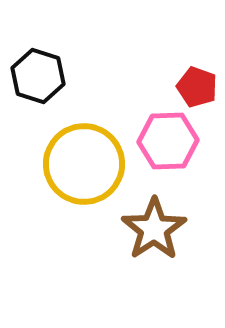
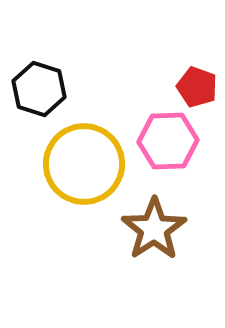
black hexagon: moved 1 px right, 13 px down
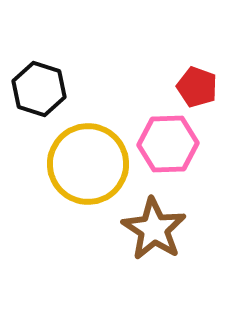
pink hexagon: moved 3 px down
yellow circle: moved 4 px right
brown star: rotated 6 degrees counterclockwise
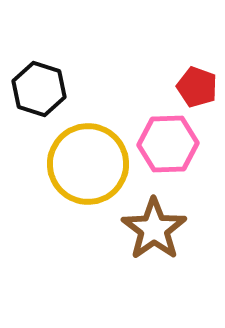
brown star: rotated 4 degrees clockwise
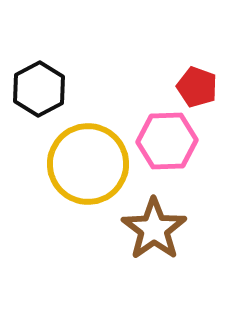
black hexagon: rotated 14 degrees clockwise
pink hexagon: moved 1 px left, 3 px up
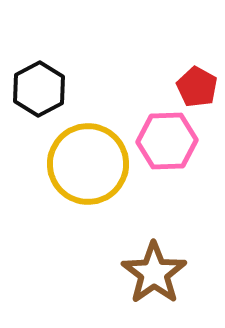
red pentagon: rotated 9 degrees clockwise
brown star: moved 44 px down
